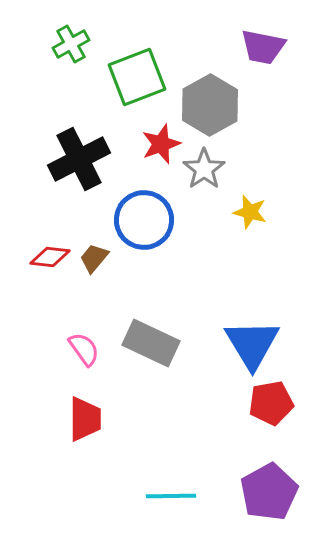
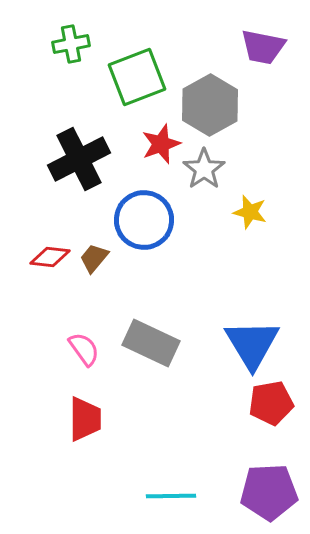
green cross: rotated 18 degrees clockwise
purple pentagon: rotated 26 degrees clockwise
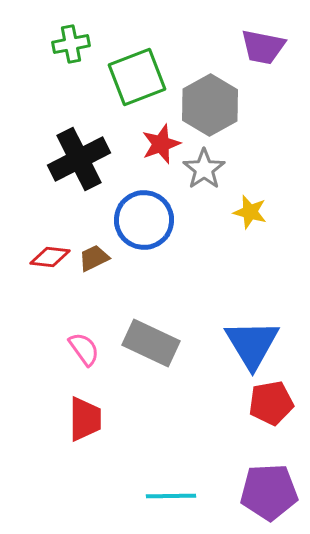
brown trapezoid: rotated 24 degrees clockwise
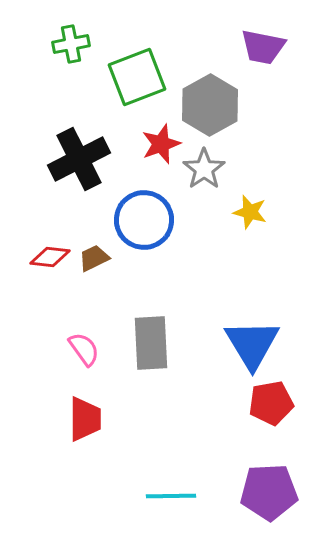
gray rectangle: rotated 62 degrees clockwise
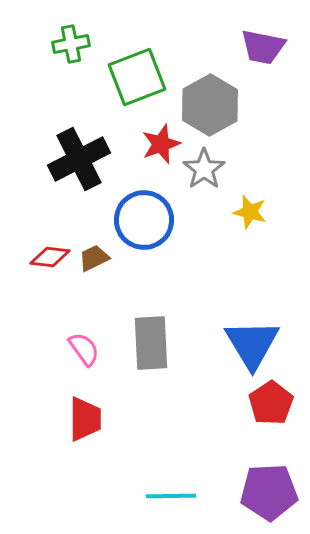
red pentagon: rotated 24 degrees counterclockwise
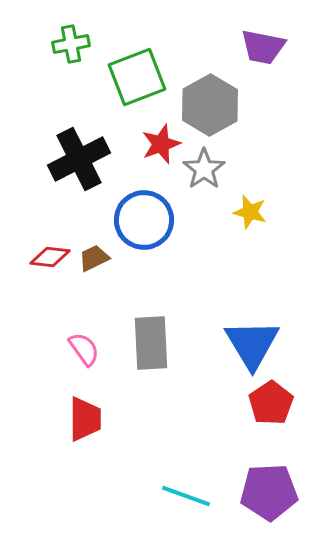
cyan line: moved 15 px right; rotated 21 degrees clockwise
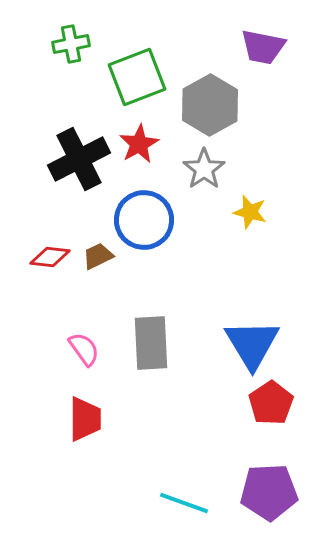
red star: moved 22 px left; rotated 9 degrees counterclockwise
brown trapezoid: moved 4 px right, 2 px up
cyan line: moved 2 px left, 7 px down
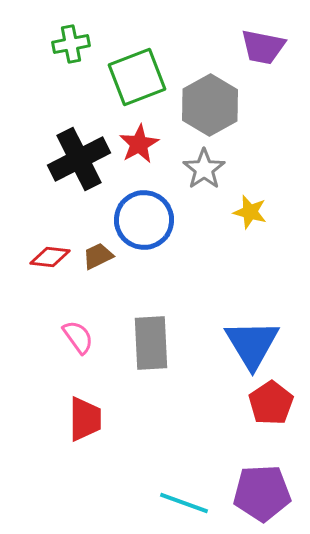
pink semicircle: moved 6 px left, 12 px up
purple pentagon: moved 7 px left, 1 px down
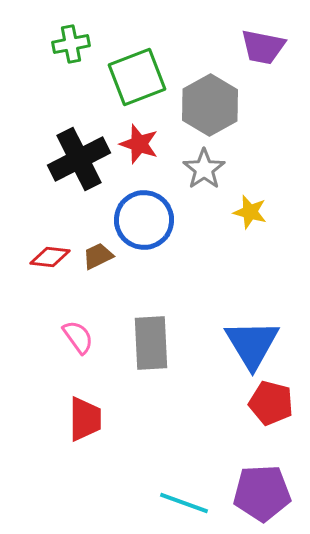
red star: rotated 24 degrees counterclockwise
red pentagon: rotated 24 degrees counterclockwise
